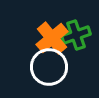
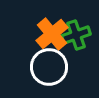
orange cross: moved 4 px up
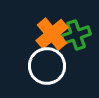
white circle: moved 2 px left, 1 px up
